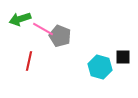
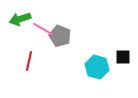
cyan hexagon: moved 3 px left
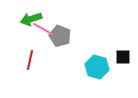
green arrow: moved 11 px right
red line: moved 1 px right, 1 px up
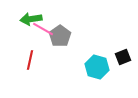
green arrow: rotated 10 degrees clockwise
gray pentagon: rotated 15 degrees clockwise
black square: rotated 21 degrees counterclockwise
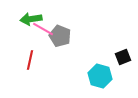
gray pentagon: rotated 15 degrees counterclockwise
cyan hexagon: moved 3 px right, 9 px down
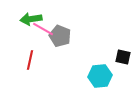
black square: rotated 35 degrees clockwise
cyan hexagon: rotated 20 degrees counterclockwise
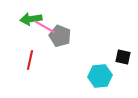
pink line: moved 2 px right, 2 px up
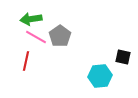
pink line: moved 9 px left, 10 px down
gray pentagon: rotated 15 degrees clockwise
red line: moved 4 px left, 1 px down
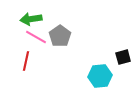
black square: rotated 28 degrees counterclockwise
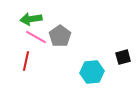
cyan hexagon: moved 8 px left, 4 px up
